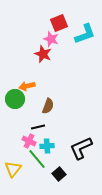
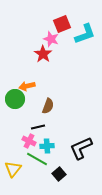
red square: moved 3 px right, 1 px down
red star: rotated 12 degrees clockwise
green line: rotated 20 degrees counterclockwise
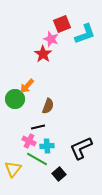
orange arrow: rotated 35 degrees counterclockwise
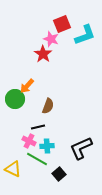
cyan L-shape: moved 1 px down
yellow triangle: rotated 42 degrees counterclockwise
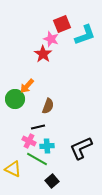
black square: moved 7 px left, 7 px down
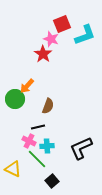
green line: rotated 15 degrees clockwise
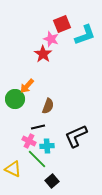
black L-shape: moved 5 px left, 12 px up
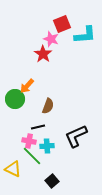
cyan L-shape: rotated 15 degrees clockwise
pink cross: rotated 16 degrees counterclockwise
green line: moved 5 px left, 3 px up
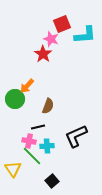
yellow triangle: rotated 30 degrees clockwise
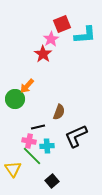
pink star: rotated 21 degrees clockwise
brown semicircle: moved 11 px right, 6 px down
